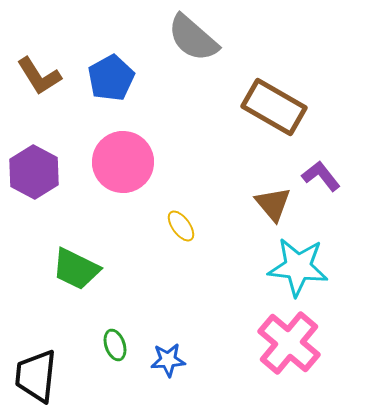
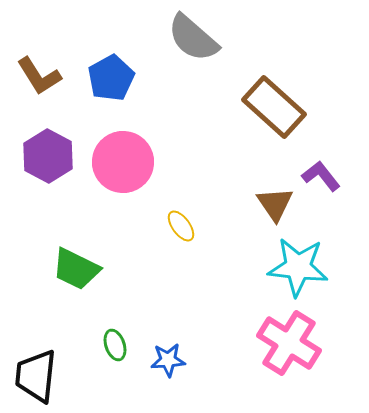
brown rectangle: rotated 12 degrees clockwise
purple hexagon: moved 14 px right, 16 px up
brown triangle: moved 2 px right; rotated 6 degrees clockwise
pink cross: rotated 8 degrees counterclockwise
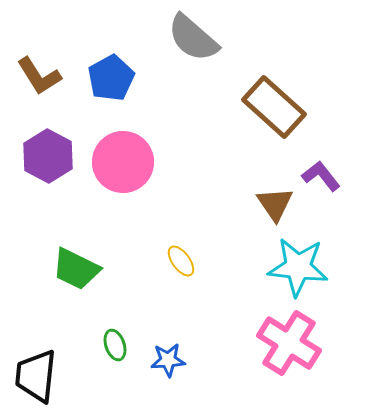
yellow ellipse: moved 35 px down
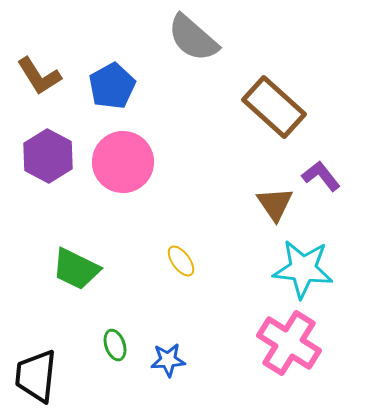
blue pentagon: moved 1 px right, 8 px down
cyan star: moved 5 px right, 2 px down
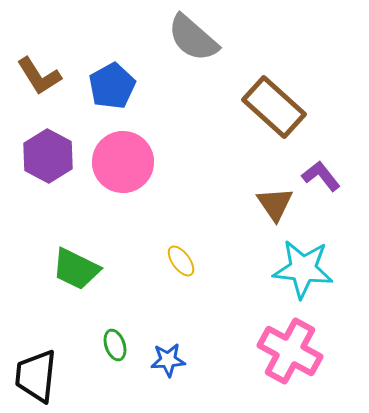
pink cross: moved 1 px right, 8 px down; rotated 4 degrees counterclockwise
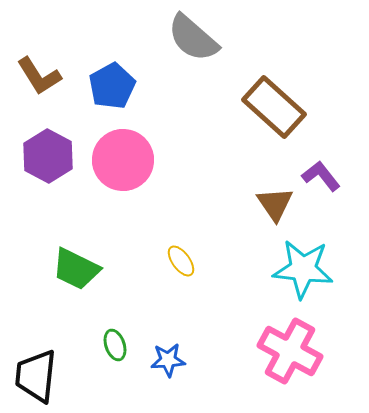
pink circle: moved 2 px up
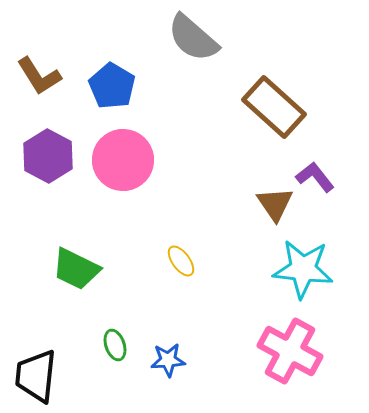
blue pentagon: rotated 12 degrees counterclockwise
purple L-shape: moved 6 px left, 1 px down
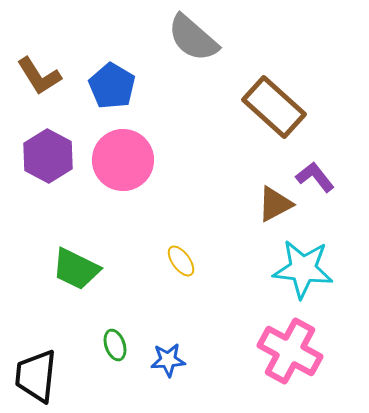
brown triangle: rotated 36 degrees clockwise
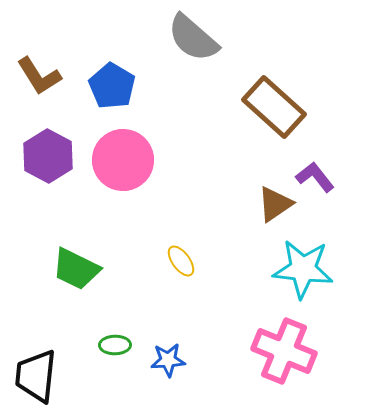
brown triangle: rotated 6 degrees counterclockwise
green ellipse: rotated 72 degrees counterclockwise
pink cross: moved 6 px left; rotated 6 degrees counterclockwise
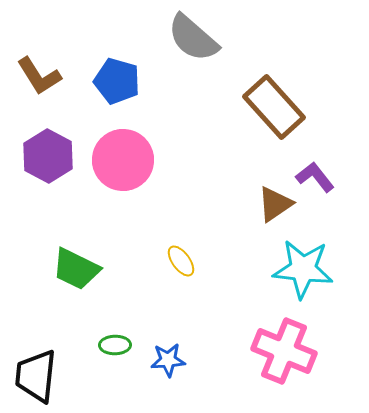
blue pentagon: moved 5 px right, 5 px up; rotated 15 degrees counterclockwise
brown rectangle: rotated 6 degrees clockwise
